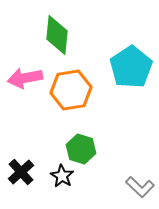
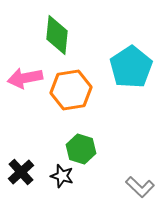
black star: rotated 15 degrees counterclockwise
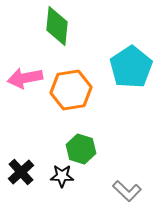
green diamond: moved 9 px up
black star: rotated 15 degrees counterclockwise
gray L-shape: moved 13 px left, 4 px down
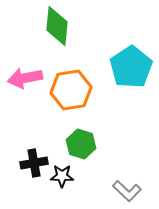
green hexagon: moved 5 px up
black cross: moved 13 px right, 9 px up; rotated 32 degrees clockwise
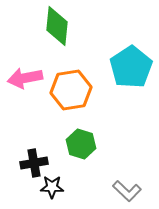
black star: moved 10 px left, 11 px down
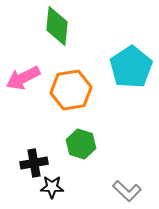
pink arrow: moved 2 px left; rotated 16 degrees counterclockwise
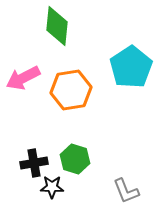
green hexagon: moved 6 px left, 15 px down
gray L-shape: moved 1 px left; rotated 24 degrees clockwise
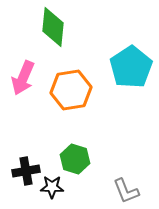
green diamond: moved 4 px left, 1 px down
pink arrow: rotated 40 degrees counterclockwise
black cross: moved 8 px left, 8 px down
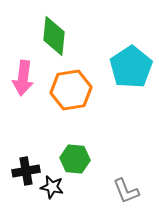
green diamond: moved 1 px right, 9 px down
pink arrow: rotated 16 degrees counterclockwise
green hexagon: rotated 12 degrees counterclockwise
black star: rotated 10 degrees clockwise
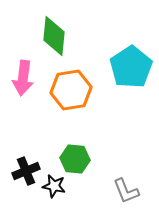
black cross: rotated 12 degrees counterclockwise
black star: moved 2 px right, 1 px up
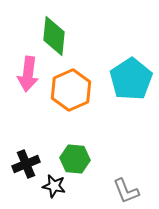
cyan pentagon: moved 12 px down
pink arrow: moved 5 px right, 4 px up
orange hexagon: rotated 15 degrees counterclockwise
black cross: moved 7 px up
